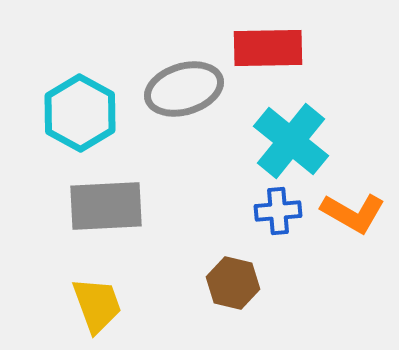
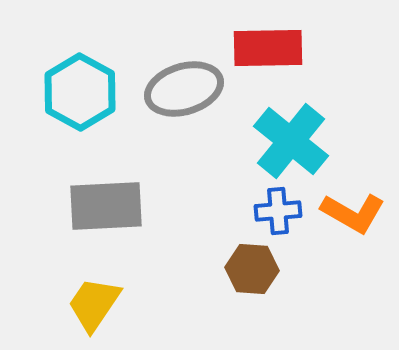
cyan hexagon: moved 21 px up
brown hexagon: moved 19 px right, 14 px up; rotated 9 degrees counterclockwise
yellow trapezoid: moved 3 px left, 1 px up; rotated 126 degrees counterclockwise
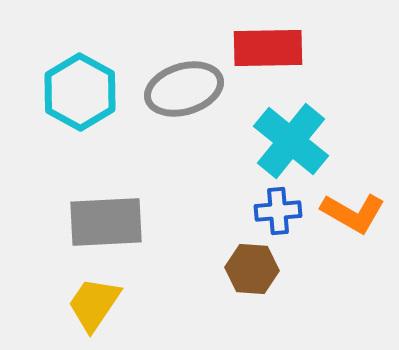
gray rectangle: moved 16 px down
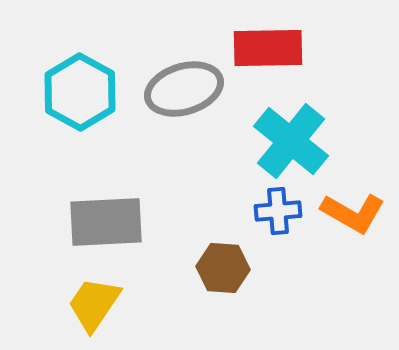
brown hexagon: moved 29 px left, 1 px up
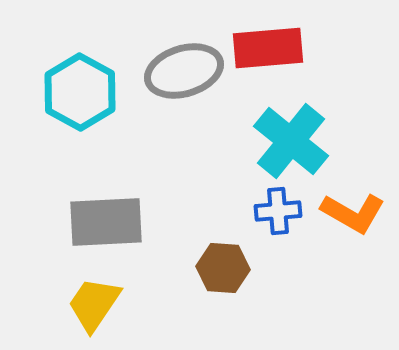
red rectangle: rotated 4 degrees counterclockwise
gray ellipse: moved 18 px up
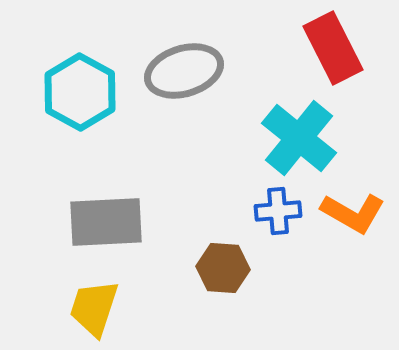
red rectangle: moved 65 px right; rotated 68 degrees clockwise
cyan cross: moved 8 px right, 3 px up
yellow trapezoid: moved 4 px down; rotated 16 degrees counterclockwise
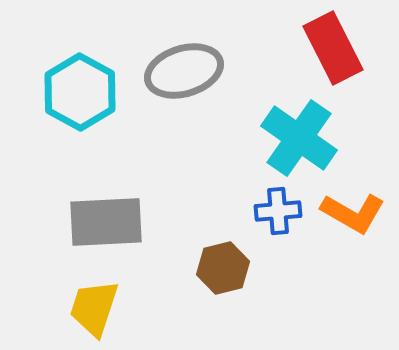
cyan cross: rotated 4 degrees counterclockwise
brown hexagon: rotated 18 degrees counterclockwise
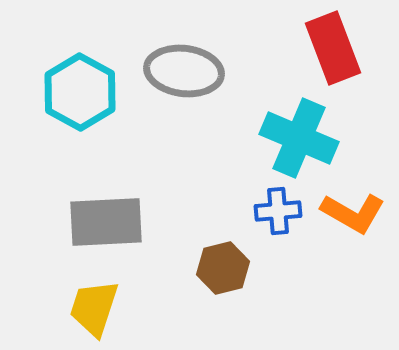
red rectangle: rotated 6 degrees clockwise
gray ellipse: rotated 24 degrees clockwise
cyan cross: rotated 12 degrees counterclockwise
